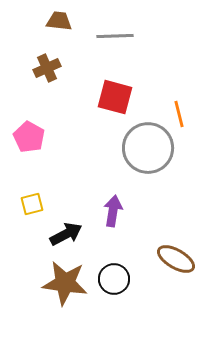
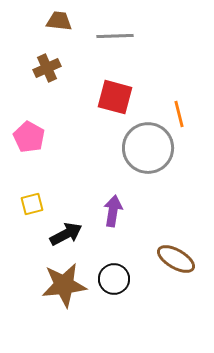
brown star: moved 1 px left, 2 px down; rotated 15 degrees counterclockwise
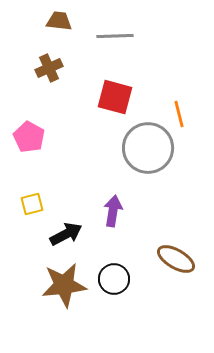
brown cross: moved 2 px right
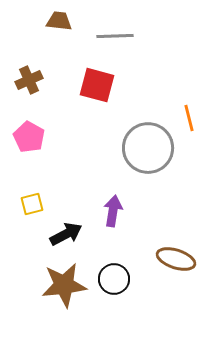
brown cross: moved 20 px left, 12 px down
red square: moved 18 px left, 12 px up
orange line: moved 10 px right, 4 px down
brown ellipse: rotated 12 degrees counterclockwise
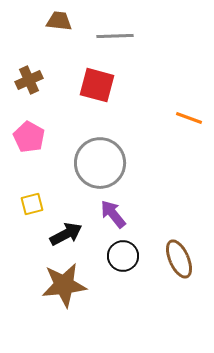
orange line: rotated 56 degrees counterclockwise
gray circle: moved 48 px left, 15 px down
purple arrow: moved 3 px down; rotated 48 degrees counterclockwise
brown ellipse: moved 3 px right; rotated 48 degrees clockwise
black circle: moved 9 px right, 23 px up
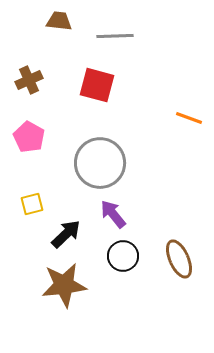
black arrow: rotated 16 degrees counterclockwise
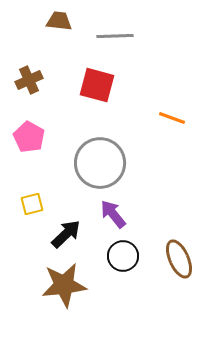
orange line: moved 17 px left
